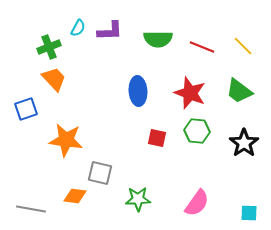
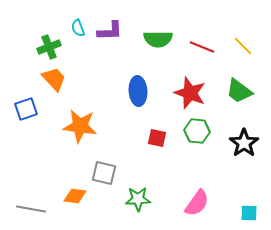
cyan semicircle: rotated 132 degrees clockwise
orange star: moved 14 px right, 14 px up
gray square: moved 4 px right
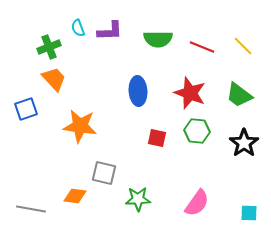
green trapezoid: moved 4 px down
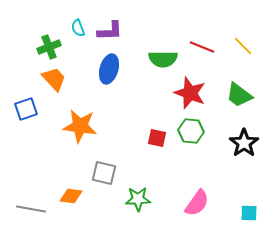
green semicircle: moved 5 px right, 20 px down
blue ellipse: moved 29 px left, 22 px up; rotated 20 degrees clockwise
green hexagon: moved 6 px left
orange diamond: moved 4 px left
